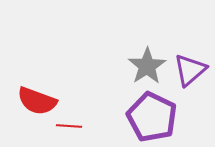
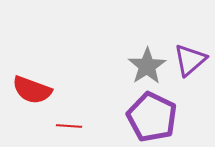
purple triangle: moved 10 px up
red semicircle: moved 5 px left, 11 px up
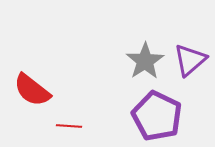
gray star: moved 2 px left, 5 px up
red semicircle: rotated 18 degrees clockwise
purple pentagon: moved 5 px right, 1 px up
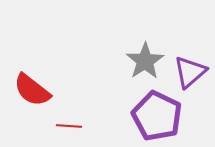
purple triangle: moved 12 px down
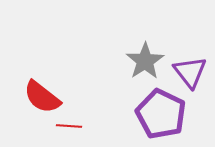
purple triangle: rotated 27 degrees counterclockwise
red semicircle: moved 10 px right, 7 px down
purple pentagon: moved 4 px right, 2 px up
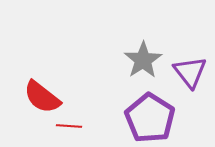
gray star: moved 2 px left, 1 px up
purple pentagon: moved 11 px left, 4 px down; rotated 6 degrees clockwise
